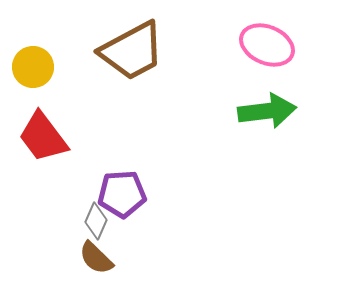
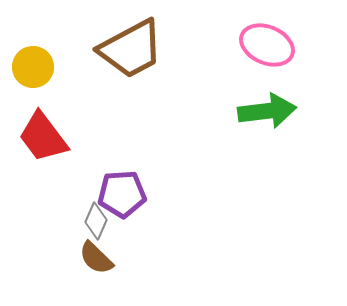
brown trapezoid: moved 1 px left, 2 px up
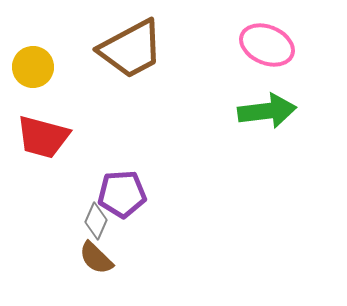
red trapezoid: rotated 38 degrees counterclockwise
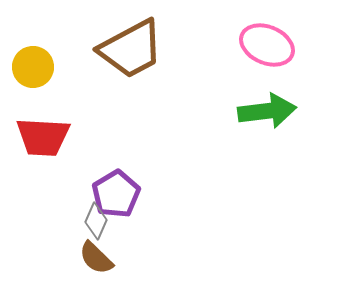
red trapezoid: rotated 12 degrees counterclockwise
purple pentagon: moved 6 px left; rotated 27 degrees counterclockwise
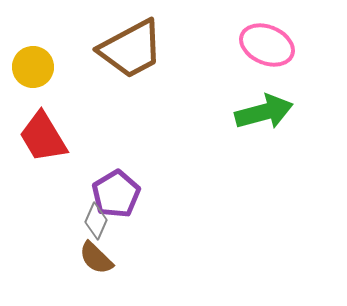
green arrow: moved 3 px left, 1 px down; rotated 8 degrees counterclockwise
red trapezoid: rotated 56 degrees clockwise
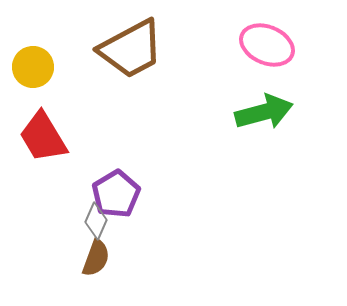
brown semicircle: rotated 114 degrees counterclockwise
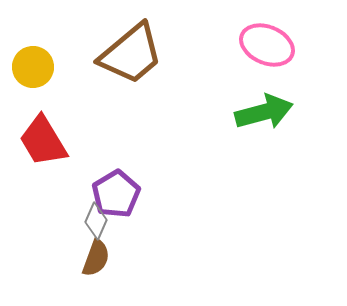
brown trapezoid: moved 5 px down; rotated 12 degrees counterclockwise
red trapezoid: moved 4 px down
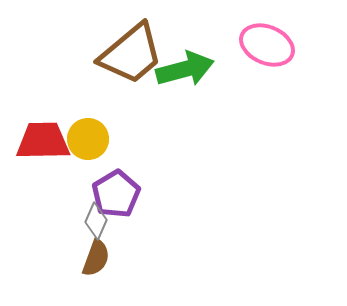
yellow circle: moved 55 px right, 72 px down
green arrow: moved 79 px left, 43 px up
red trapezoid: rotated 120 degrees clockwise
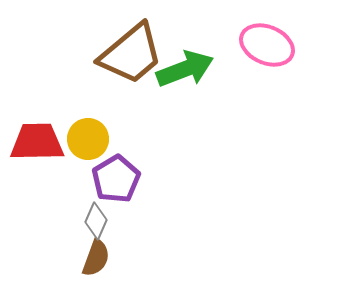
green arrow: rotated 6 degrees counterclockwise
red trapezoid: moved 6 px left, 1 px down
purple pentagon: moved 15 px up
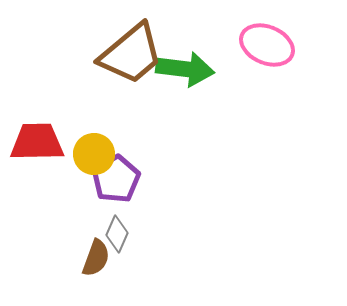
green arrow: rotated 28 degrees clockwise
yellow circle: moved 6 px right, 15 px down
gray diamond: moved 21 px right, 13 px down
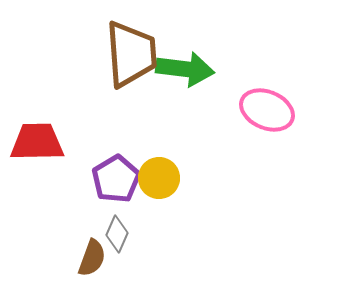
pink ellipse: moved 65 px down
brown trapezoid: rotated 54 degrees counterclockwise
yellow circle: moved 65 px right, 24 px down
brown semicircle: moved 4 px left
